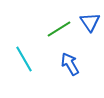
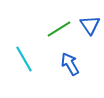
blue triangle: moved 3 px down
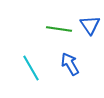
green line: rotated 40 degrees clockwise
cyan line: moved 7 px right, 9 px down
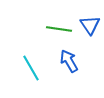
blue arrow: moved 1 px left, 3 px up
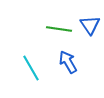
blue arrow: moved 1 px left, 1 px down
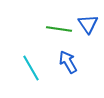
blue triangle: moved 2 px left, 1 px up
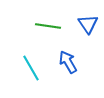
green line: moved 11 px left, 3 px up
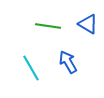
blue triangle: rotated 25 degrees counterclockwise
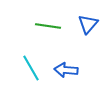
blue triangle: rotated 40 degrees clockwise
blue arrow: moved 2 px left, 8 px down; rotated 55 degrees counterclockwise
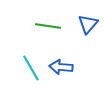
blue arrow: moved 5 px left, 3 px up
